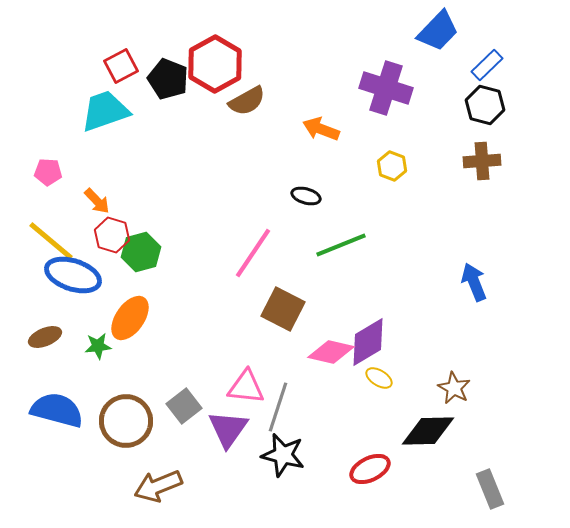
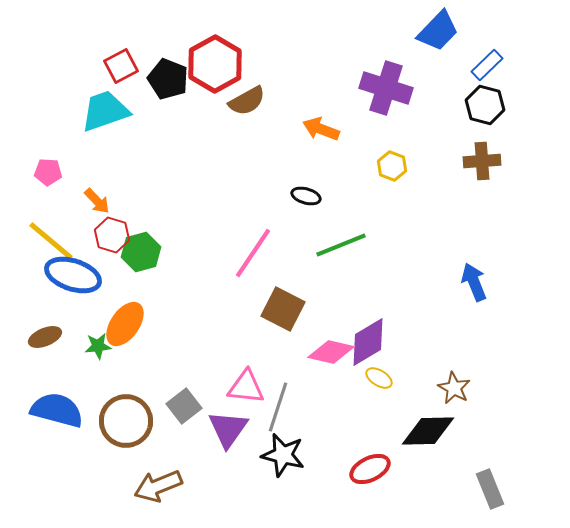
orange ellipse at (130, 318): moved 5 px left, 6 px down
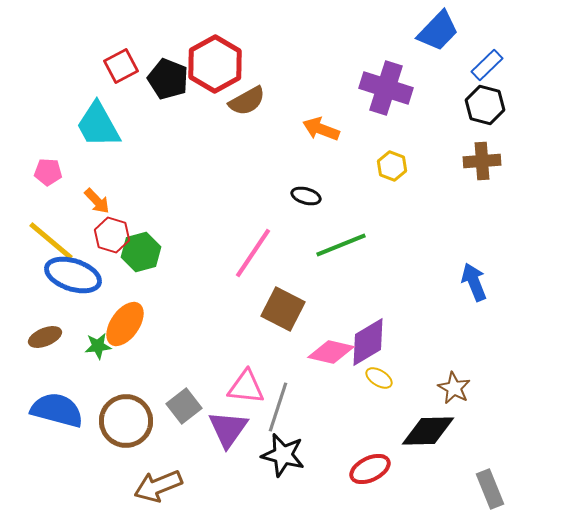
cyan trapezoid at (105, 111): moved 7 px left, 14 px down; rotated 100 degrees counterclockwise
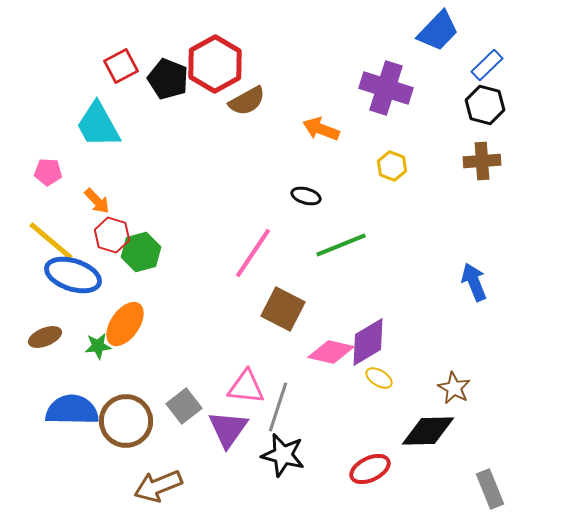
blue semicircle at (57, 410): moved 15 px right; rotated 14 degrees counterclockwise
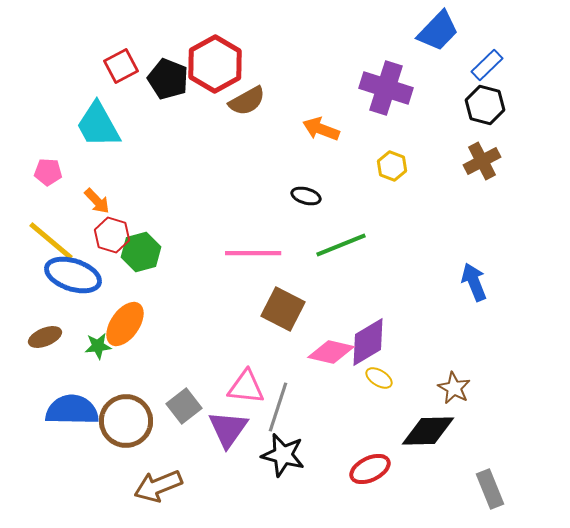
brown cross at (482, 161): rotated 24 degrees counterclockwise
pink line at (253, 253): rotated 56 degrees clockwise
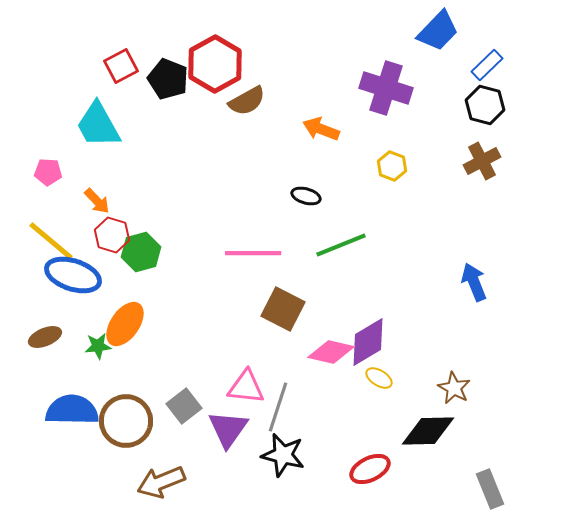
brown arrow at (158, 486): moved 3 px right, 4 px up
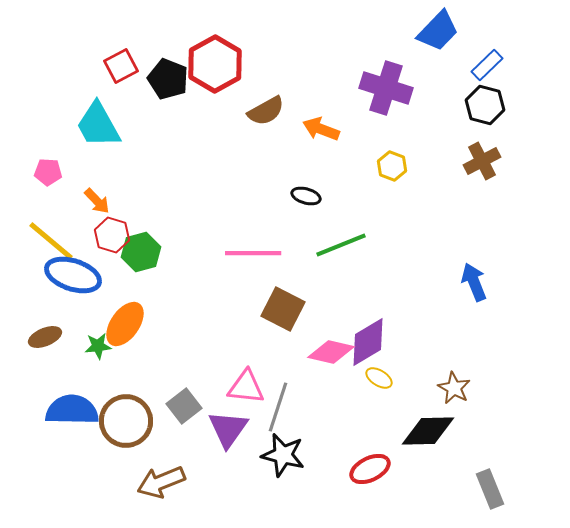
brown semicircle at (247, 101): moved 19 px right, 10 px down
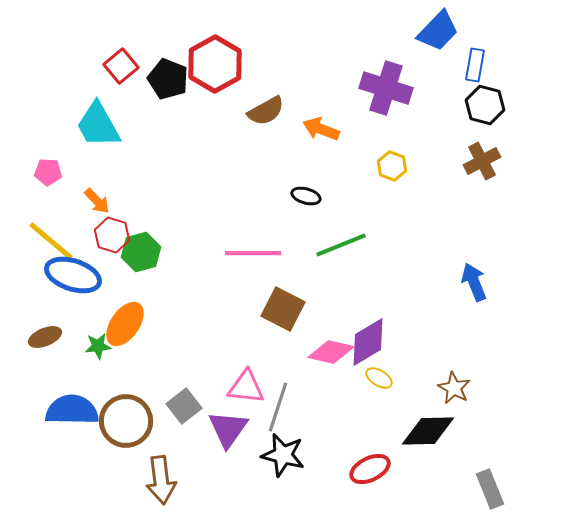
blue rectangle at (487, 65): moved 12 px left; rotated 36 degrees counterclockwise
red square at (121, 66): rotated 12 degrees counterclockwise
brown arrow at (161, 482): moved 2 px up; rotated 75 degrees counterclockwise
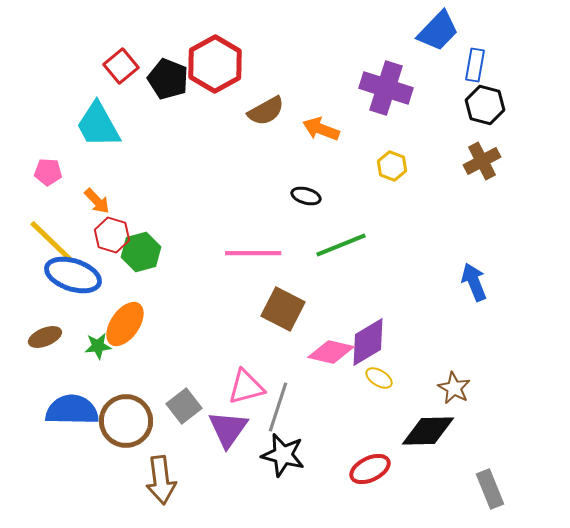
yellow line at (51, 241): rotated 4 degrees clockwise
pink triangle at (246, 387): rotated 21 degrees counterclockwise
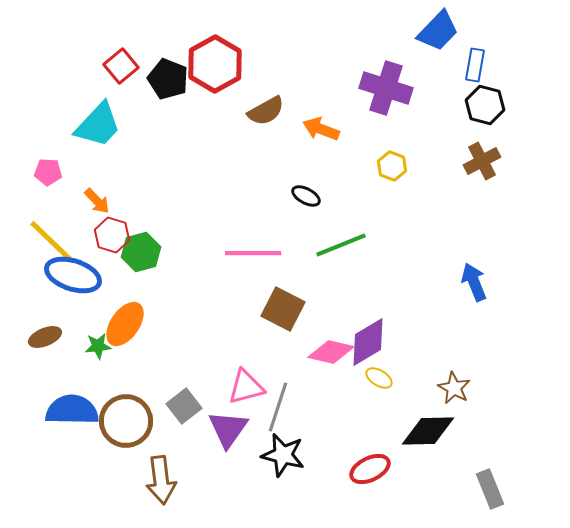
cyan trapezoid at (98, 125): rotated 108 degrees counterclockwise
black ellipse at (306, 196): rotated 12 degrees clockwise
